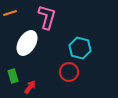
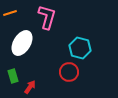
white ellipse: moved 5 px left
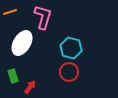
orange line: moved 1 px up
pink L-shape: moved 4 px left
cyan hexagon: moved 9 px left
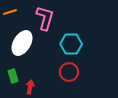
pink L-shape: moved 2 px right, 1 px down
cyan hexagon: moved 4 px up; rotated 15 degrees counterclockwise
red arrow: rotated 24 degrees counterclockwise
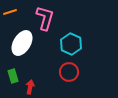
cyan hexagon: rotated 25 degrees clockwise
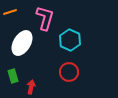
cyan hexagon: moved 1 px left, 4 px up
red arrow: moved 1 px right
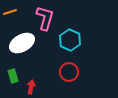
white ellipse: rotated 30 degrees clockwise
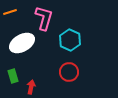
pink L-shape: moved 1 px left
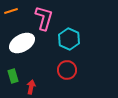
orange line: moved 1 px right, 1 px up
cyan hexagon: moved 1 px left, 1 px up
red circle: moved 2 px left, 2 px up
